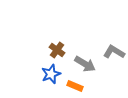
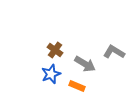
brown cross: moved 2 px left
orange rectangle: moved 2 px right
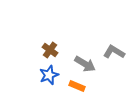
brown cross: moved 5 px left
blue star: moved 2 px left, 1 px down
